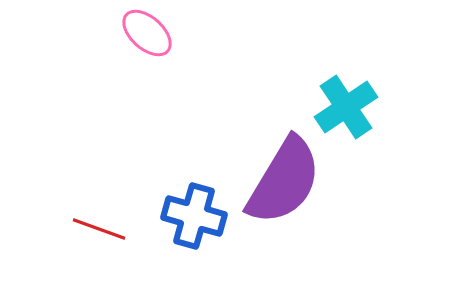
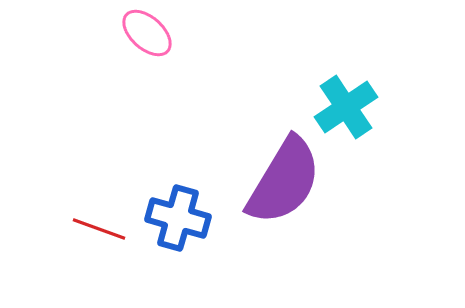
blue cross: moved 16 px left, 2 px down
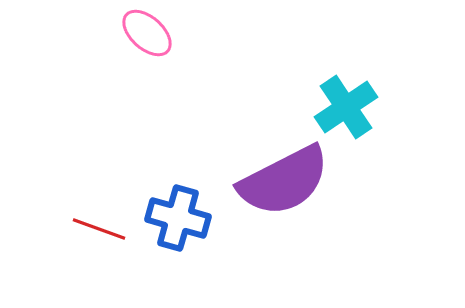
purple semicircle: rotated 32 degrees clockwise
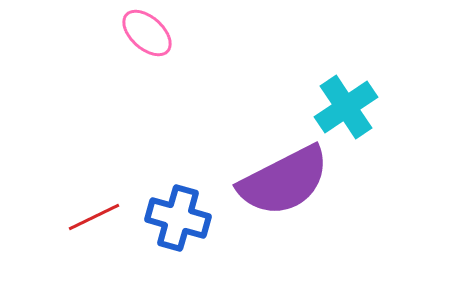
red line: moved 5 px left, 12 px up; rotated 46 degrees counterclockwise
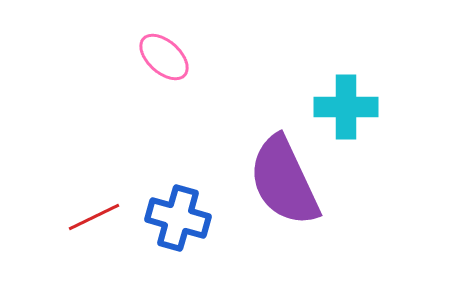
pink ellipse: moved 17 px right, 24 px down
cyan cross: rotated 34 degrees clockwise
purple semicircle: rotated 92 degrees clockwise
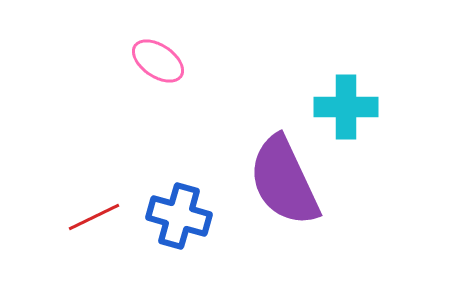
pink ellipse: moved 6 px left, 4 px down; rotated 8 degrees counterclockwise
blue cross: moved 1 px right, 2 px up
